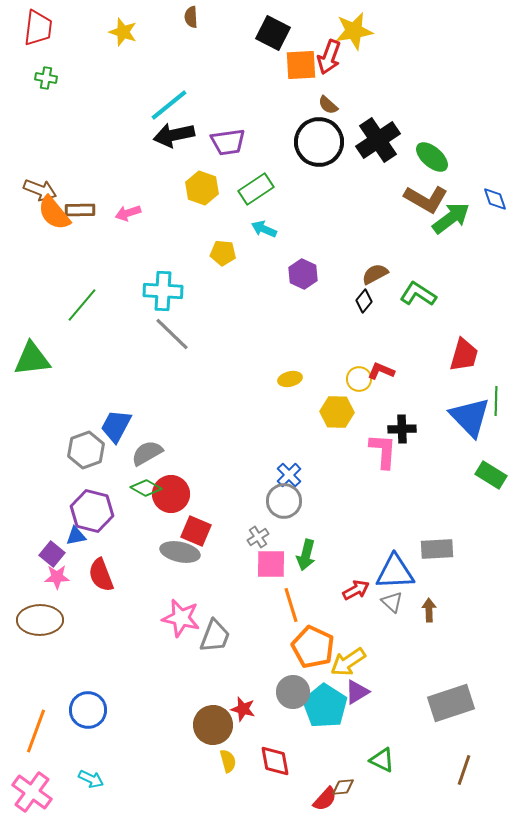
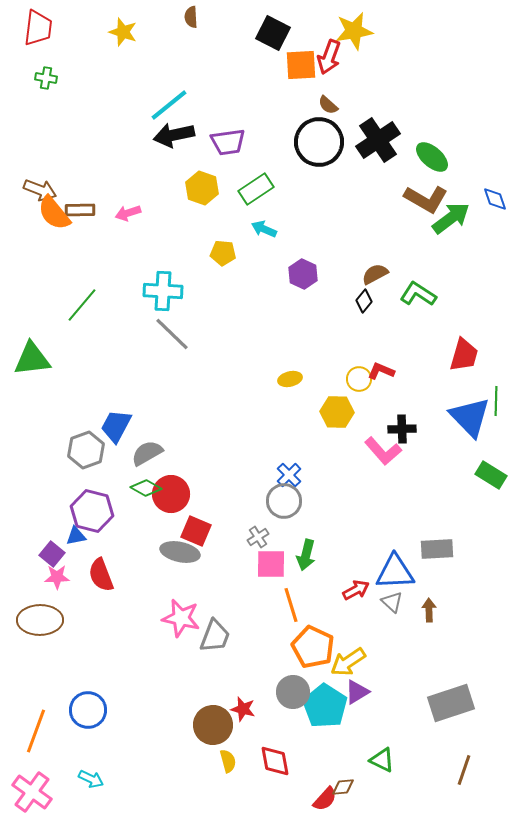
pink L-shape at (383, 451): rotated 135 degrees clockwise
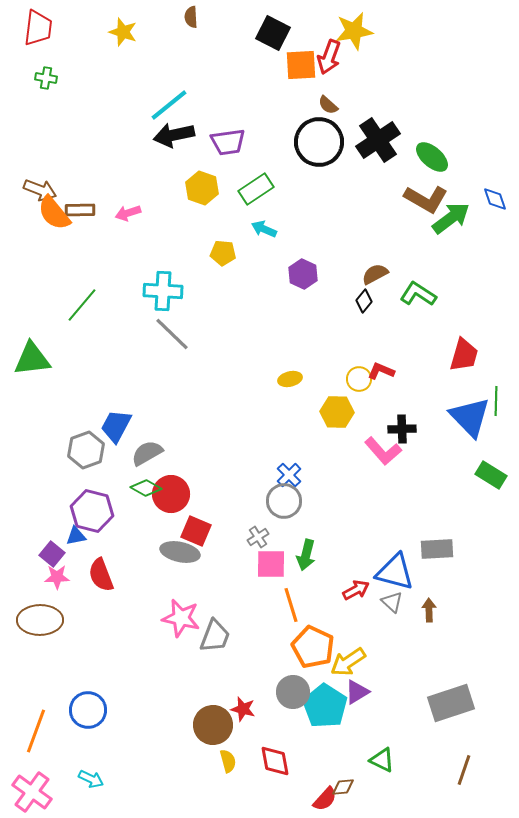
blue triangle at (395, 572): rotated 18 degrees clockwise
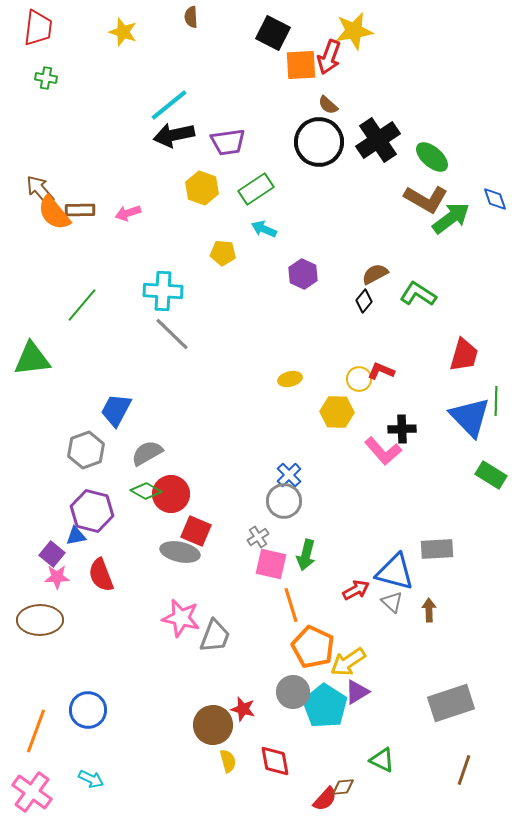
brown arrow at (40, 190): rotated 152 degrees counterclockwise
blue trapezoid at (116, 426): moved 16 px up
green diamond at (146, 488): moved 3 px down
pink square at (271, 564): rotated 12 degrees clockwise
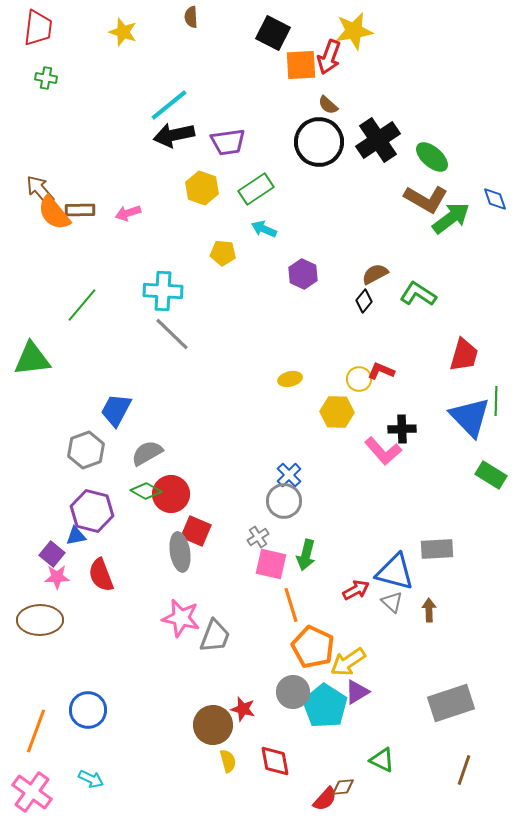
gray ellipse at (180, 552): rotated 69 degrees clockwise
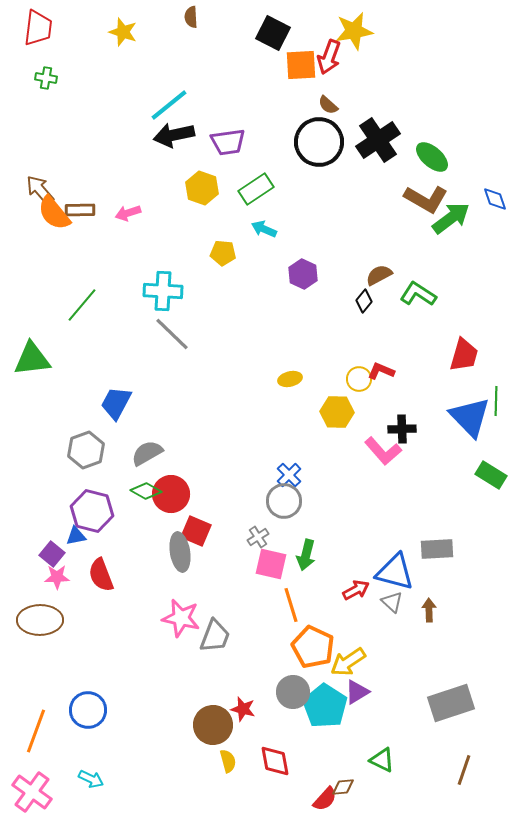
brown semicircle at (375, 274): moved 4 px right, 1 px down
blue trapezoid at (116, 410): moved 7 px up
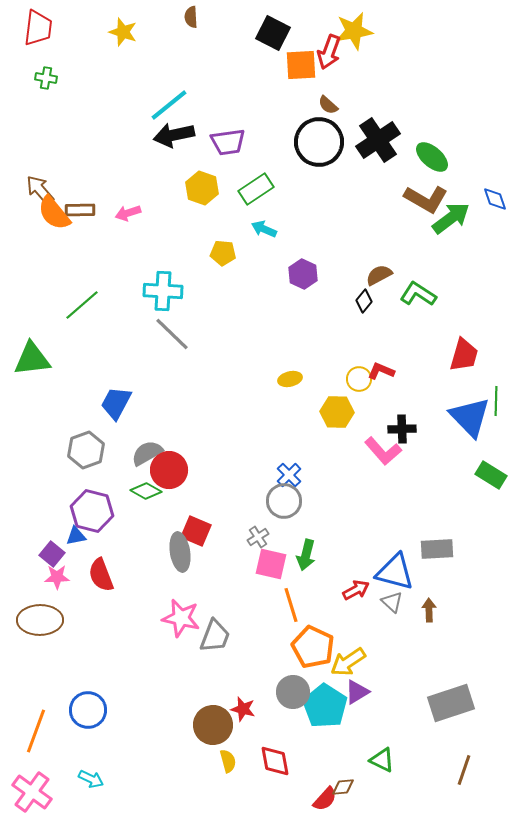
red arrow at (329, 57): moved 5 px up
green line at (82, 305): rotated 9 degrees clockwise
red circle at (171, 494): moved 2 px left, 24 px up
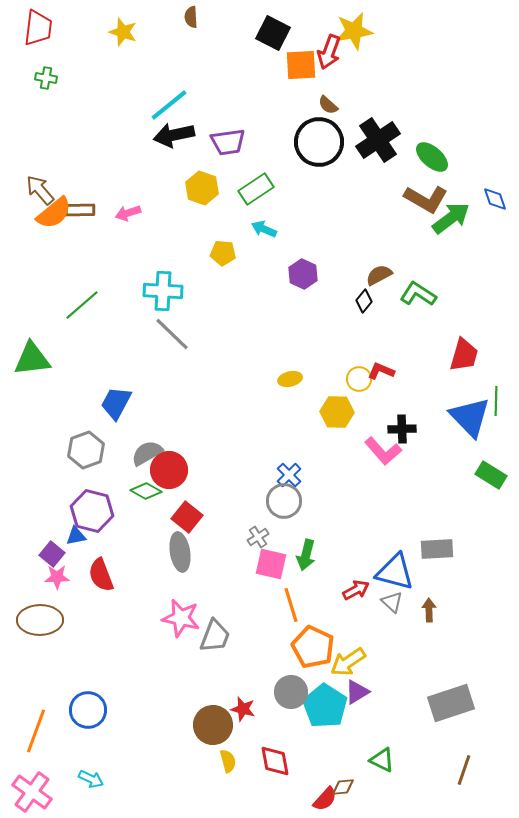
orange semicircle at (54, 213): rotated 90 degrees counterclockwise
red square at (196, 531): moved 9 px left, 14 px up; rotated 16 degrees clockwise
gray circle at (293, 692): moved 2 px left
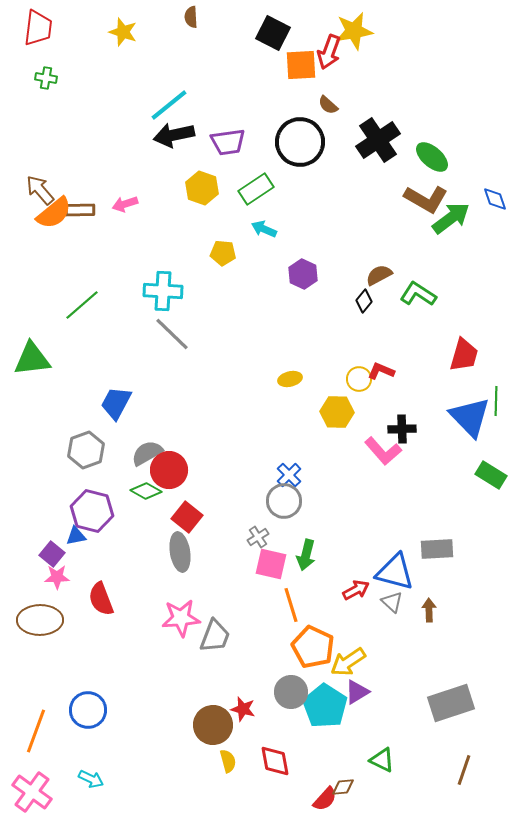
black circle at (319, 142): moved 19 px left
pink arrow at (128, 213): moved 3 px left, 9 px up
red semicircle at (101, 575): moved 24 px down
pink star at (181, 618): rotated 18 degrees counterclockwise
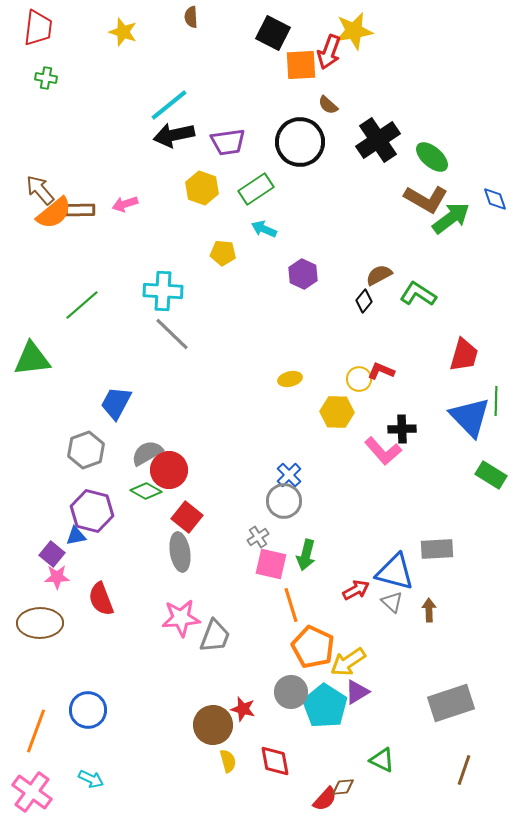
brown ellipse at (40, 620): moved 3 px down
